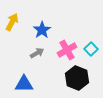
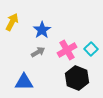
gray arrow: moved 1 px right, 1 px up
blue triangle: moved 2 px up
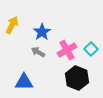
yellow arrow: moved 3 px down
blue star: moved 2 px down
gray arrow: rotated 120 degrees counterclockwise
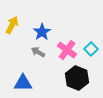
pink cross: rotated 24 degrees counterclockwise
blue triangle: moved 1 px left, 1 px down
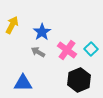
black hexagon: moved 2 px right, 2 px down; rotated 15 degrees clockwise
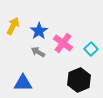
yellow arrow: moved 1 px right, 1 px down
blue star: moved 3 px left, 1 px up
pink cross: moved 4 px left, 7 px up
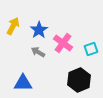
blue star: moved 1 px up
cyan square: rotated 24 degrees clockwise
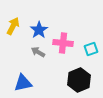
pink cross: rotated 30 degrees counterclockwise
blue triangle: rotated 12 degrees counterclockwise
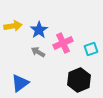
yellow arrow: rotated 54 degrees clockwise
pink cross: rotated 30 degrees counterclockwise
blue triangle: moved 3 px left; rotated 24 degrees counterclockwise
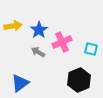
pink cross: moved 1 px left, 1 px up
cyan square: rotated 32 degrees clockwise
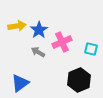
yellow arrow: moved 4 px right
